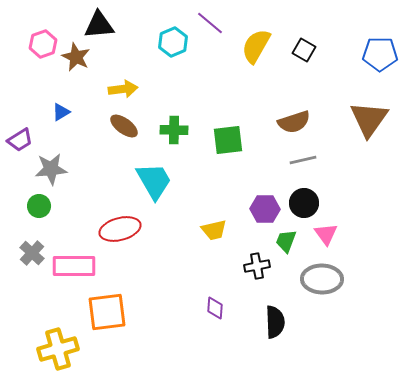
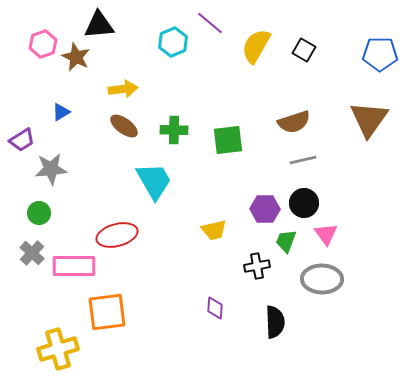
purple trapezoid: moved 2 px right
green circle: moved 7 px down
red ellipse: moved 3 px left, 6 px down
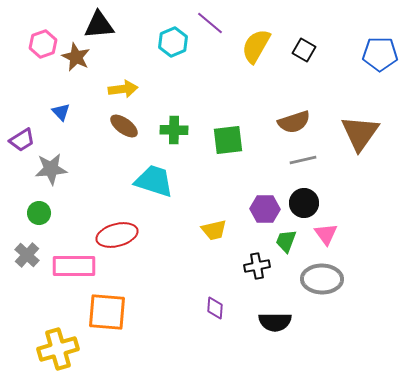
blue triangle: rotated 42 degrees counterclockwise
brown triangle: moved 9 px left, 14 px down
cyan trapezoid: rotated 42 degrees counterclockwise
gray cross: moved 5 px left, 2 px down
orange square: rotated 12 degrees clockwise
black semicircle: rotated 92 degrees clockwise
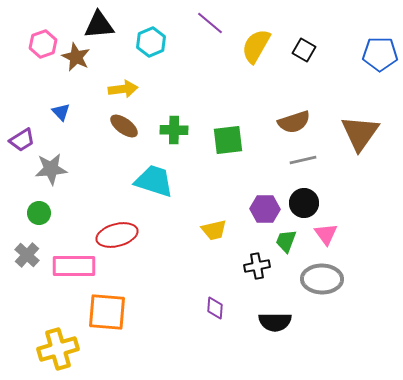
cyan hexagon: moved 22 px left
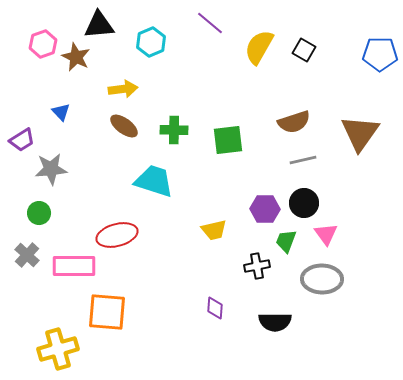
yellow semicircle: moved 3 px right, 1 px down
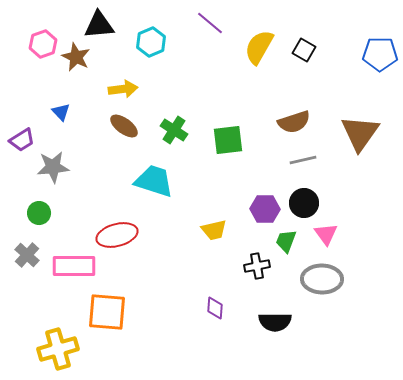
green cross: rotated 32 degrees clockwise
gray star: moved 2 px right, 2 px up
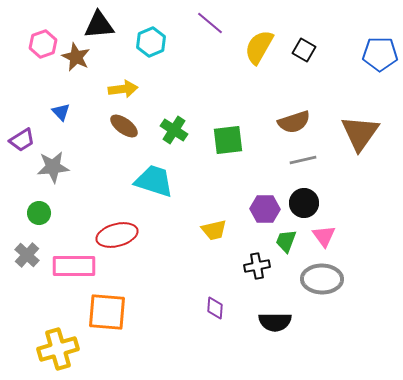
pink triangle: moved 2 px left, 2 px down
